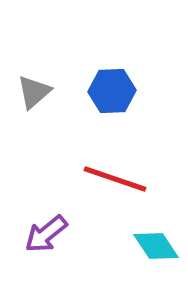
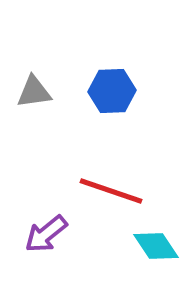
gray triangle: rotated 33 degrees clockwise
red line: moved 4 px left, 12 px down
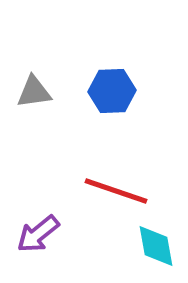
red line: moved 5 px right
purple arrow: moved 8 px left
cyan diamond: rotated 24 degrees clockwise
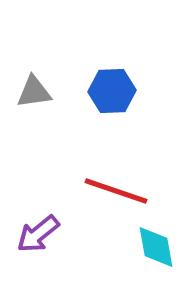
cyan diamond: moved 1 px down
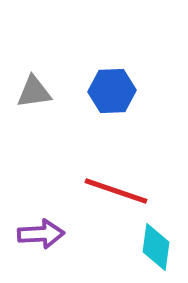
purple arrow: moved 3 px right; rotated 144 degrees counterclockwise
cyan diamond: rotated 18 degrees clockwise
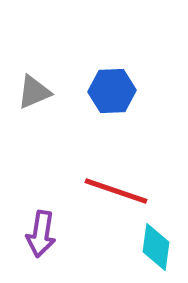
gray triangle: rotated 15 degrees counterclockwise
purple arrow: rotated 102 degrees clockwise
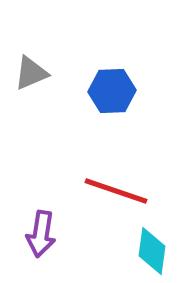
gray triangle: moved 3 px left, 19 px up
cyan diamond: moved 4 px left, 4 px down
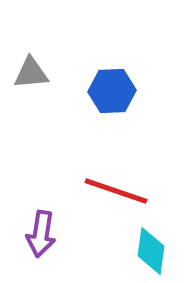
gray triangle: rotated 18 degrees clockwise
cyan diamond: moved 1 px left
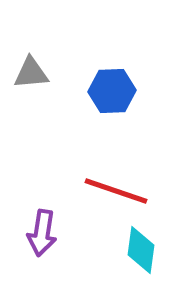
purple arrow: moved 1 px right, 1 px up
cyan diamond: moved 10 px left, 1 px up
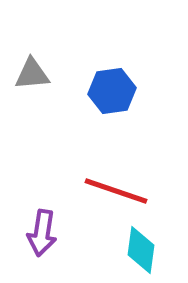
gray triangle: moved 1 px right, 1 px down
blue hexagon: rotated 6 degrees counterclockwise
